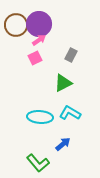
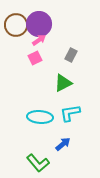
cyan L-shape: rotated 40 degrees counterclockwise
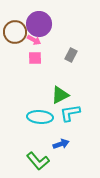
brown circle: moved 1 px left, 7 px down
pink arrow: moved 5 px left; rotated 64 degrees clockwise
pink square: rotated 24 degrees clockwise
green triangle: moved 3 px left, 12 px down
blue arrow: moved 2 px left; rotated 21 degrees clockwise
green L-shape: moved 2 px up
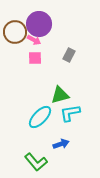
gray rectangle: moved 2 px left
green triangle: rotated 12 degrees clockwise
cyan ellipse: rotated 50 degrees counterclockwise
green L-shape: moved 2 px left, 1 px down
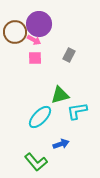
cyan L-shape: moved 7 px right, 2 px up
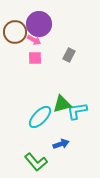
green triangle: moved 2 px right, 9 px down
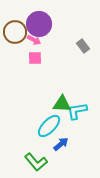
gray rectangle: moved 14 px right, 9 px up; rotated 64 degrees counterclockwise
green triangle: rotated 18 degrees clockwise
cyan ellipse: moved 9 px right, 9 px down
blue arrow: rotated 21 degrees counterclockwise
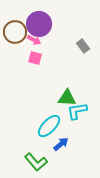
pink square: rotated 16 degrees clockwise
green triangle: moved 5 px right, 6 px up
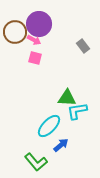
blue arrow: moved 1 px down
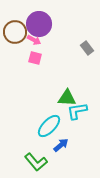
gray rectangle: moved 4 px right, 2 px down
